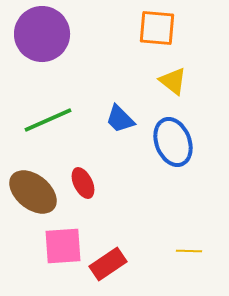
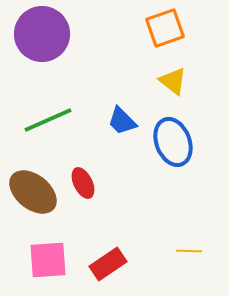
orange square: moved 8 px right; rotated 24 degrees counterclockwise
blue trapezoid: moved 2 px right, 2 px down
pink square: moved 15 px left, 14 px down
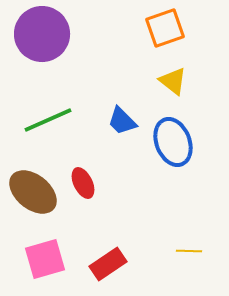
pink square: moved 3 px left, 1 px up; rotated 12 degrees counterclockwise
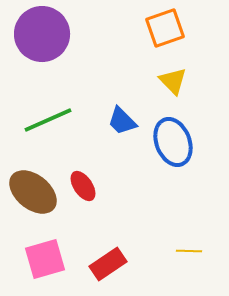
yellow triangle: rotated 8 degrees clockwise
red ellipse: moved 3 px down; rotated 8 degrees counterclockwise
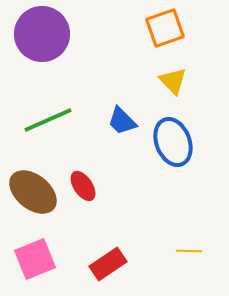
pink square: moved 10 px left; rotated 6 degrees counterclockwise
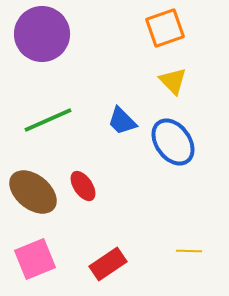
blue ellipse: rotated 15 degrees counterclockwise
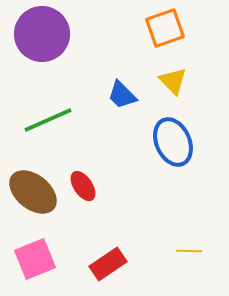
blue trapezoid: moved 26 px up
blue ellipse: rotated 12 degrees clockwise
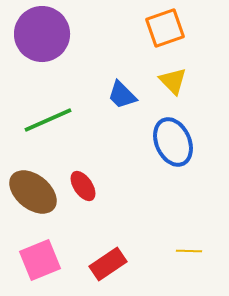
pink square: moved 5 px right, 1 px down
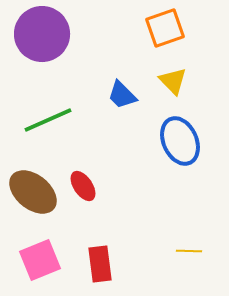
blue ellipse: moved 7 px right, 1 px up
red rectangle: moved 8 px left; rotated 63 degrees counterclockwise
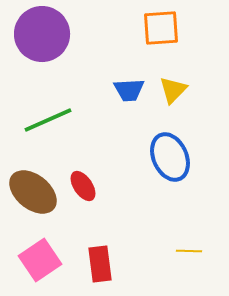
orange square: moved 4 px left; rotated 15 degrees clockwise
yellow triangle: moved 9 px down; rotated 28 degrees clockwise
blue trapezoid: moved 7 px right, 5 px up; rotated 48 degrees counterclockwise
blue ellipse: moved 10 px left, 16 px down
pink square: rotated 12 degrees counterclockwise
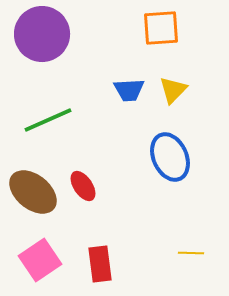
yellow line: moved 2 px right, 2 px down
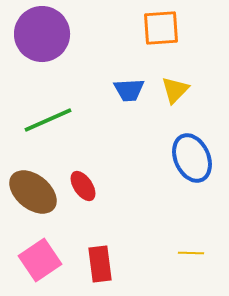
yellow triangle: moved 2 px right
blue ellipse: moved 22 px right, 1 px down
